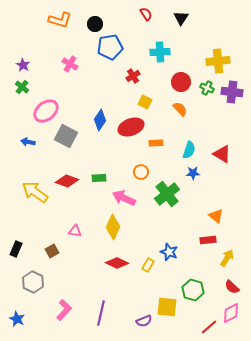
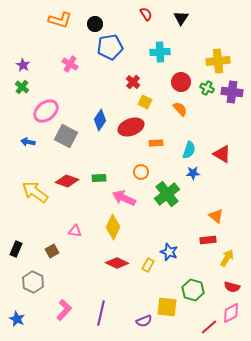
red cross at (133, 76): moved 6 px down; rotated 16 degrees counterclockwise
red semicircle at (232, 287): rotated 28 degrees counterclockwise
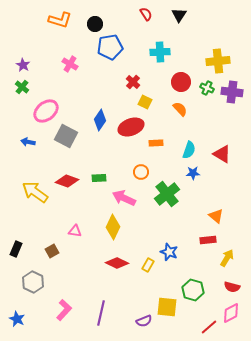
black triangle at (181, 18): moved 2 px left, 3 px up
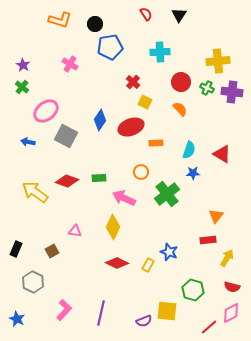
orange triangle at (216, 216): rotated 28 degrees clockwise
yellow square at (167, 307): moved 4 px down
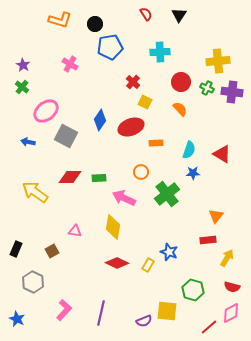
red diamond at (67, 181): moved 3 px right, 4 px up; rotated 20 degrees counterclockwise
yellow diamond at (113, 227): rotated 15 degrees counterclockwise
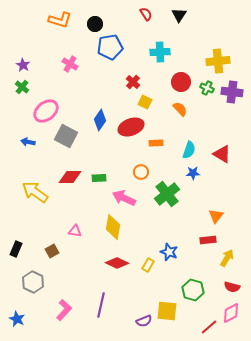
purple line at (101, 313): moved 8 px up
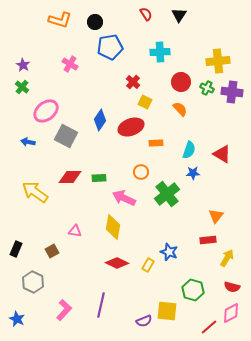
black circle at (95, 24): moved 2 px up
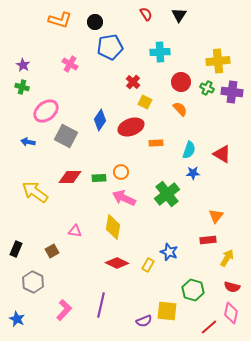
green cross at (22, 87): rotated 24 degrees counterclockwise
orange circle at (141, 172): moved 20 px left
pink diamond at (231, 313): rotated 50 degrees counterclockwise
